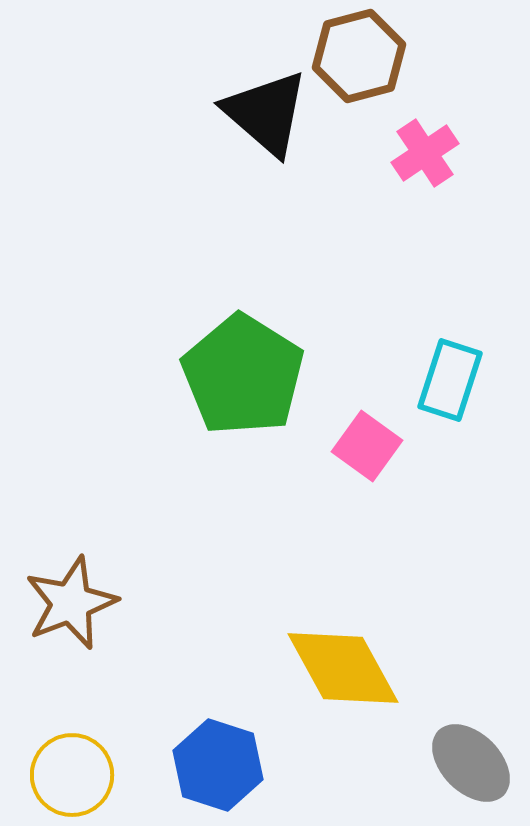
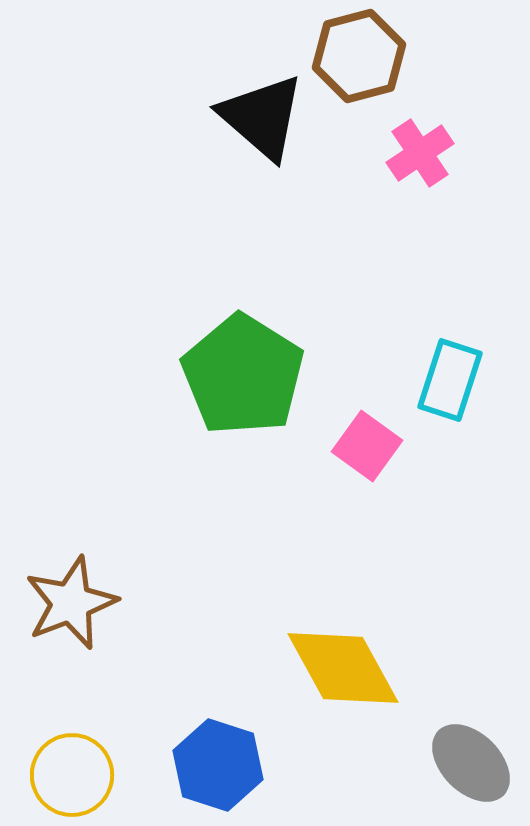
black triangle: moved 4 px left, 4 px down
pink cross: moved 5 px left
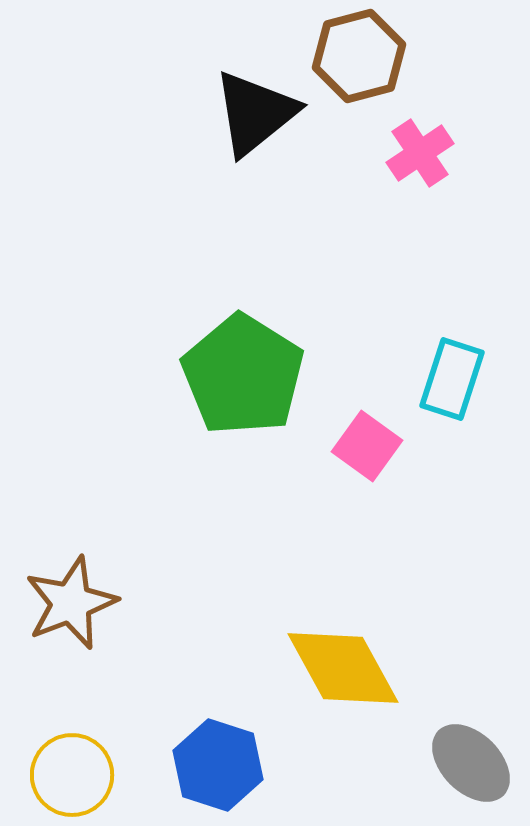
black triangle: moved 7 px left, 4 px up; rotated 40 degrees clockwise
cyan rectangle: moved 2 px right, 1 px up
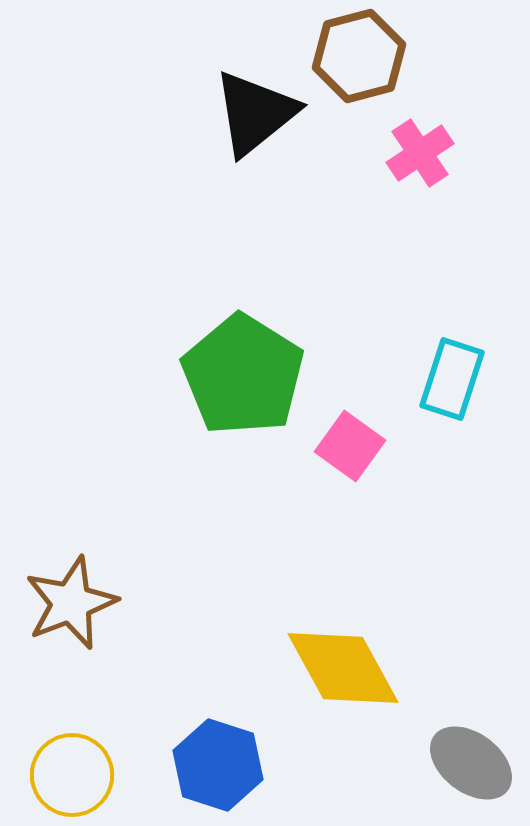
pink square: moved 17 px left
gray ellipse: rotated 8 degrees counterclockwise
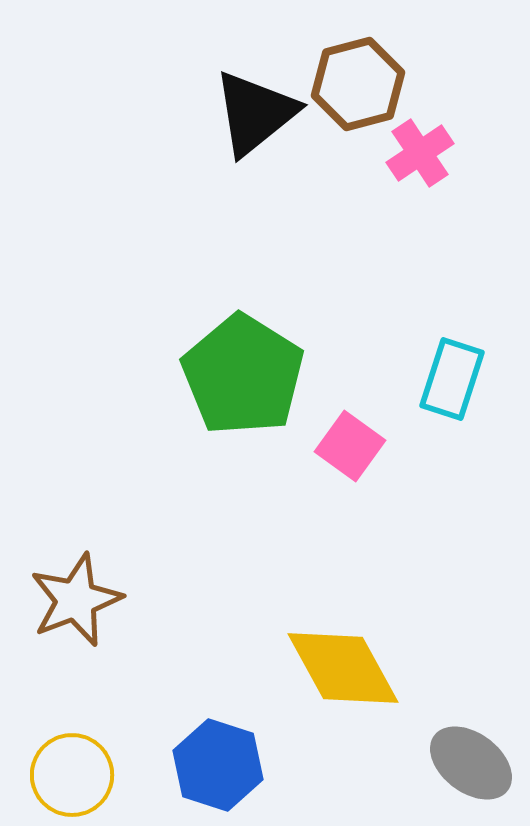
brown hexagon: moved 1 px left, 28 px down
brown star: moved 5 px right, 3 px up
